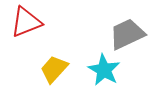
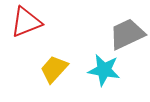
cyan star: rotated 20 degrees counterclockwise
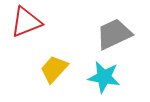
gray trapezoid: moved 13 px left
cyan star: moved 7 px down
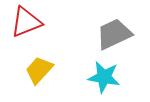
yellow trapezoid: moved 15 px left, 1 px down
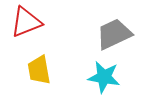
yellow trapezoid: rotated 52 degrees counterclockwise
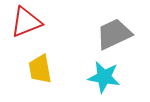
yellow trapezoid: moved 1 px right, 1 px up
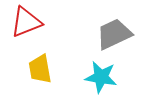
cyan star: moved 3 px left
